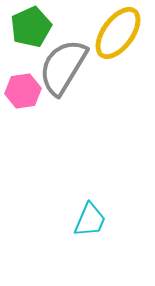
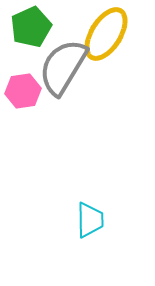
yellow ellipse: moved 12 px left, 1 px down; rotated 4 degrees counterclockwise
cyan trapezoid: rotated 24 degrees counterclockwise
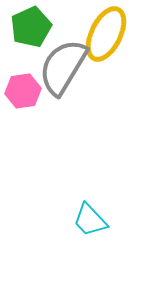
yellow ellipse: rotated 6 degrees counterclockwise
cyan trapezoid: rotated 138 degrees clockwise
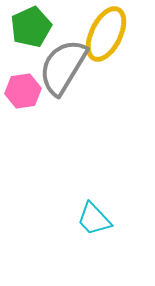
cyan trapezoid: moved 4 px right, 1 px up
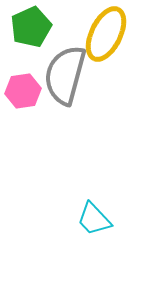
gray semicircle: moved 2 px right, 8 px down; rotated 16 degrees counterclockwise
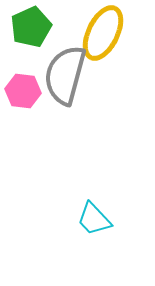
yellow ellipse: moved 3 px left, 1 px up
pink hexagon: rotated 16 degrees clockwise
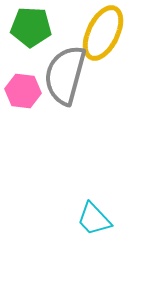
green pentagon: rotated 27 degrees clockwise
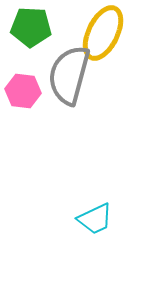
gray semicircle: moved 4 px right
cyan trapezoid: moved 1 px right; rotated 72 degrees counterclockwise
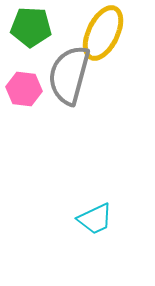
pink hexagon: moved 1 px right, 2 px up
